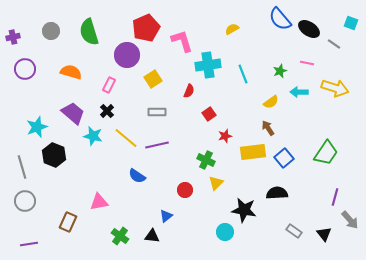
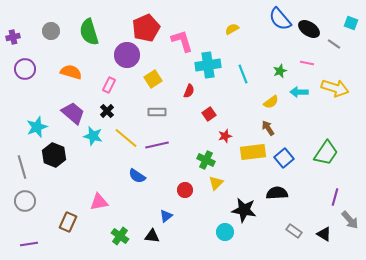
black triangle at (324, 234): rotated 21 degrees counterclockwise
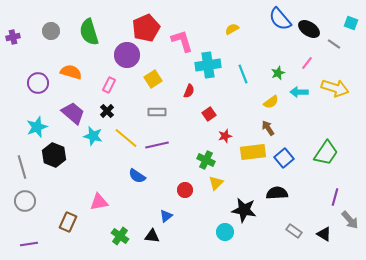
pink line at (307, 63): rotated 64 degrees counterclockwise
purple circle at (25, 69): moved 13 px right, 14 px down
green star at (280, 71): moved 2 px left, 2 px down
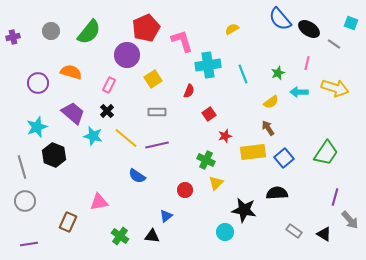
green semicircle at (89, 32): rotated 124 degrees counterclockwise
pink line at (307, 63): rotated 24 degrees counterclockwise
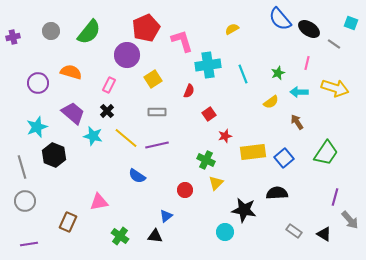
brown arrow at (268, 128): moved 29 px right, 6 px up
black triangle at (152, 236): moved 3 px right
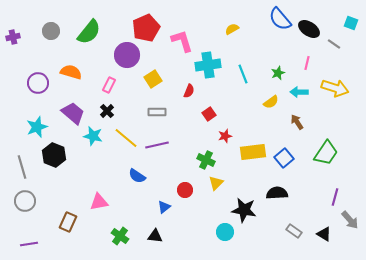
blue triangle at (166, 216): moved 2 px left, 9 px up
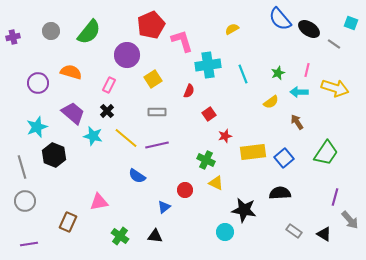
red pentagon at (146, 28): moved 5 px right, 3 px up
pink line at (307, 63): moved 7 px down
yellow triangle at (216, 183): rotated 49 degrees counterclockwise
black semicircle at (277, 193): moved 3 px right
